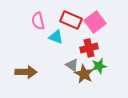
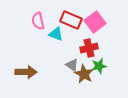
cyan triangle: moved 3 px up
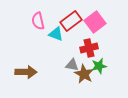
red rectangle: moved 1 px down; rotated 60 degrees counterclockwise
gray triangle: rotated 24 degrees counterclockwise
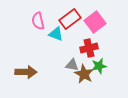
red rectangle: moved 1 px left, 2 px up
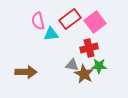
cyan triangle: moved 5 px left; rotated 28 degrees counterclockwise
green star: rotated 14 degrees clockwise
